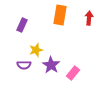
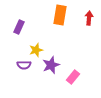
purple rectangle: moved 3 px left, 2 px down
purple star: rotated 18 degrees clockwise
pink rectangle: moved 4 px down
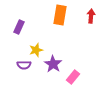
red arrow: moved 2 px right, 2 px up
purple star: moved 2 px right, 1 px up; rotated 18 degrees counterclockwise
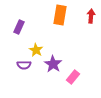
yellow star: rotated 24 degrees counterclockwise
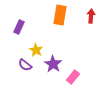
purple semicircle: moved 1 px right; rotated 40 degrees clockwise
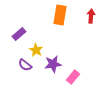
purple rectangle: moved 7 px down; rotated 24 degrees clockwise
purple star: rotated 30 degrees clockwise
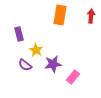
purple rectangle: rotated 64 degrees counterclockwise
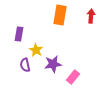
purple rectangle: rotated 24 degrees clockwise
purple semicircle: rotated 40 degrees clockwise
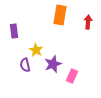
red arrow: moved 3 px left, 6 px down
purple rectangle: moved 5 px left, 3 px up; rotated 16 degrees counterclockwise
purple star: rotated 12 degrees counterclockwise
pink rectangle: moved 1 px left, 1 px up; rotated 16 degrees counterclockwise
